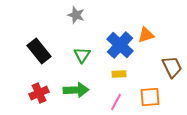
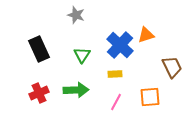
black rectangle: moved 2 px up; rotated 15 degrees clockwise
yellow rectangle: moved 4 px left
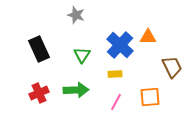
orange triangle: moved 2 px right, 2 px down; rotated 18 degrees clockwise
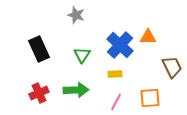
orange square: moved 1 px down
